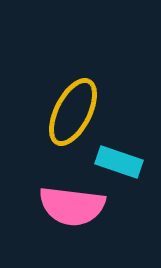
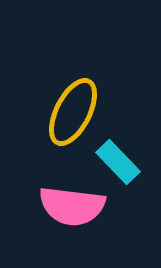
cyan rectangle: moved 1 px left; rotated 27 degrees clockwise
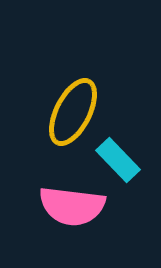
cyan rectangle: moved 2 px up
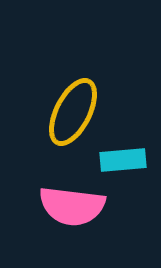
cyan rectangle: moved 5 px right; rotated 51 degrees counterclockwise
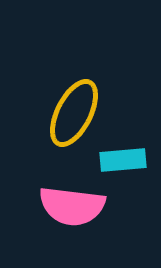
yellow ellipse: moved 1 px right, 1 px down
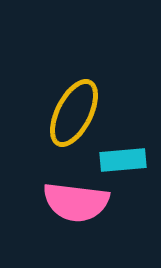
pink semicircle: moved 4 px right, 4 px up
